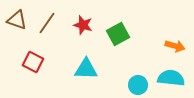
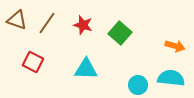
green square: moved 2 px right, 1 px up; rotated 20 degrees counterclockwise
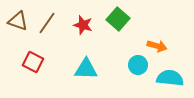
brown triangle: moved 1 px right, 1 px down
green square: moved 2 px left, 14 px up
orange arrow: moved 18 px left
cyan semicircle: moved 1 px left
cyan circle: moved 20 px up
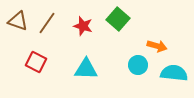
red star: moved 1 px down
red square: moved 3 px right
cyan semicircle: moved 4 px right, 5 px up
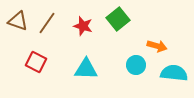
green square: rotated 10 degrees clockwise
cyan circle: moved 2 px left
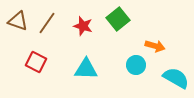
orange arrow: moved 2 px left
cyan semicircle: moved 2 px right, 5 px down; rotated 24 degrees clockwise
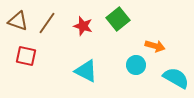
red square: moved 10 px left, 6 px up; rotated 15 degrees counterclockwise
cyan triangle: moved 2 px down; rotated 25 degrees clockwise
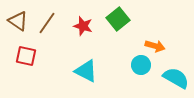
brown triangle: rotated 15 degrees clockwise
cyan circle: moved 5 px right
